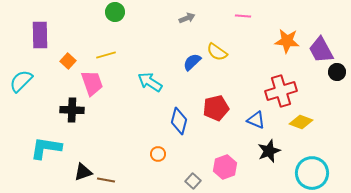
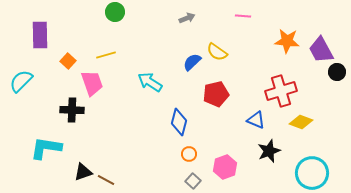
red pentagon: moved 14 px up
blue diamond: moved 1 px down
orange circle: moved 31 px right
brown line: rotated 18 degrees clockwise
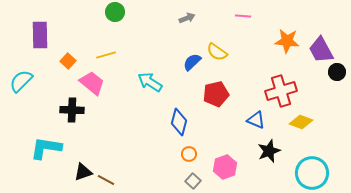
pink trapezoid: rotated 32 degrees counterclockwise
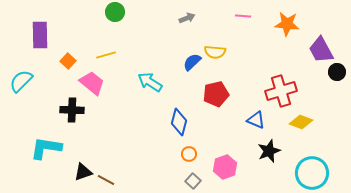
orange star: moved 17 px up
yellow semicircle: moved 2 px left; rotated 30 degrees counterclockwise
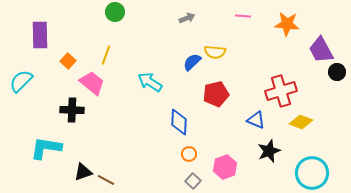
yellow line: rotated 54 degrees counterclockwise
blue diamond: rotated 12 degrees counterclockwise
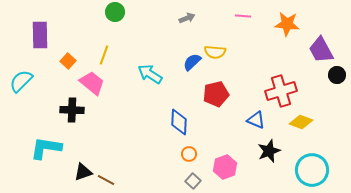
yellow line: moved 2 px left
black circle: moved 3 px down
cyan arrow: moved 8 px up
cyan circle: moved 3 px up
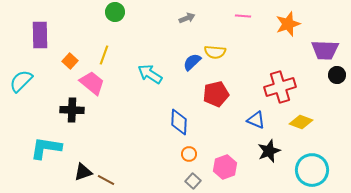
orange star: moved 1 px right; rotated 25 degrees counterclockwise
purple trapezoid: moved 4 px right; rotated 60 degrees counterclockwise
orange square: moved 2 px right
red cross: moved 1 px left, 4 px up
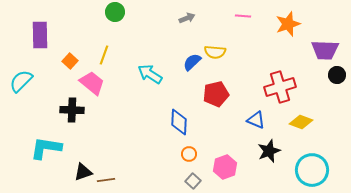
brown line: rotated 36 degrees counterclockwise
